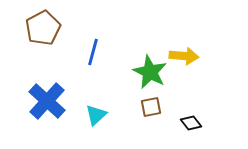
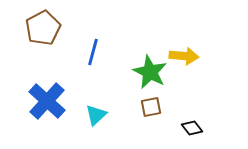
black diamond: moved 1 px right, 5 px down
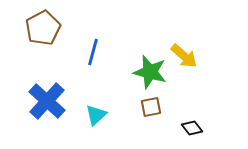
yellow arrow: rotated 36 degrees clockwise
green star: rotated 12 degrees counterclockwise
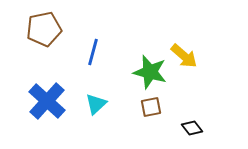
brown pentagon: moved 1 px right, 1 px down; rotated 16 degrees clockwise
cyan triangle: moved 11 px up
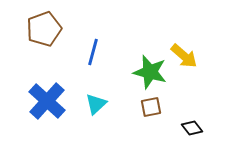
brown pentagon: rotated 8 degrees counterclockwise
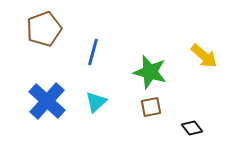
yellow arrow: moved 20 px right
cyan triangle: moved 2 px up
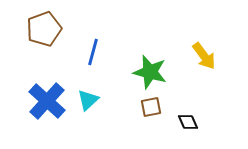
yellow arrow: rotated 12 degrees clockwise
cyan triangle: moved 8 px left, 2 px up
black diamond: moved 4 px left, 6 px up; rotated 15 degrees clockwise
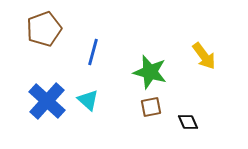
cyan triangle: rotated 35 degrees counterclockwise
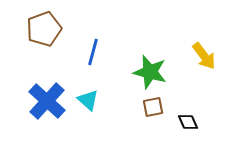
brown square: moved 2 px right
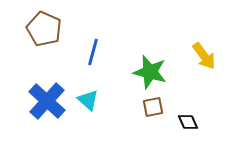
brown pentagon: rotated 28 degrees counterclockwise
